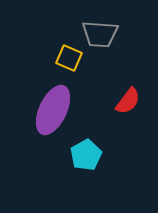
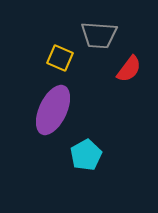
gray trapezoid: moved 1 px left, 1 px down
yellow square: moved 9 px left
red semicircle: moved 1 px right, 32 px up
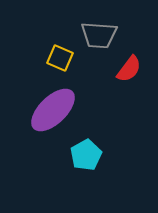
purple ellipse: rotated 21 degrees clockwise
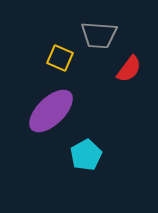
purple ellipse: moved 2 px left, 1 px down
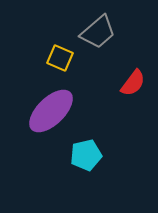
gray trapezoid: moved 1 px left, 3 px up; rotated 45 degrees counterclockwise
red semicircle: moved 4 px right, 14 px down
cyan pentagon: rotated 16 degrees clockwise
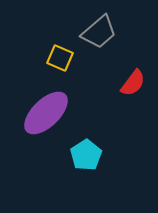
gray trapezoid: moved 1 px right
purple ellipse: moved 5 px left, 2 px down
cyan pentagon: rotated 20 degrees counterclockwise
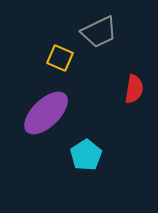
gray trapezoid: rotated 15 degrees clockwise
red semicircle: moved 1 px right, 6 px down; rotated 28 degrees counterclockwise
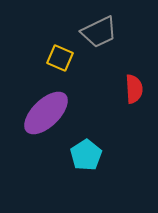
red semicircle: rotated 12 degrees counterclockwise
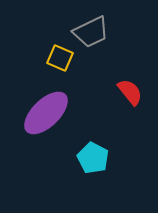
gray trapezoid: moved 8 px left
red semicircle: moved 4 px left, 3 px down; rotated 36 degrees counterclockwise
cyan pentagon: moved 7 px right, 3 px down; rotated 12 degrees counterclockwise
